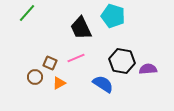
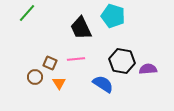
pink line: moved 1 px down; rotated 18 degrees clockwise
orange triangle: rotated 32 degrees counterclockwise
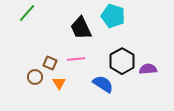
black hexagon: rotated 20 degrees clockwise
